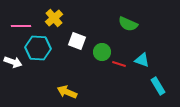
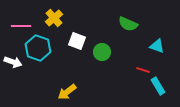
cyan hexagon: rotated 15 degrees clockwise
cyan triangle: moved 15 px right, 14 px up
red line: moved 24 px right, 6 px down
yellow arrow: rotated 60 degrees counterclockwise
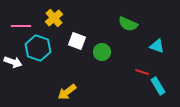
red line: moved 1 px left, 2 px down
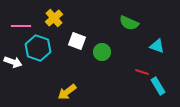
green semicircle: moved 1 px right, 1 px up
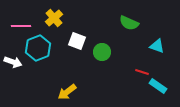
cyan hexagon: rotated 20 degrees clockwise
cyan rectangle: rotated 24 degrees counterclockwise
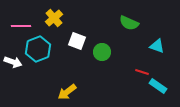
cyan hexagon: moved 1 px down
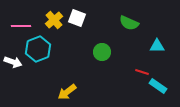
yellow cross: moved 2 px down
white square: moved 23 px up
cyan triangle: rotated 21 degrees counterclockwise
